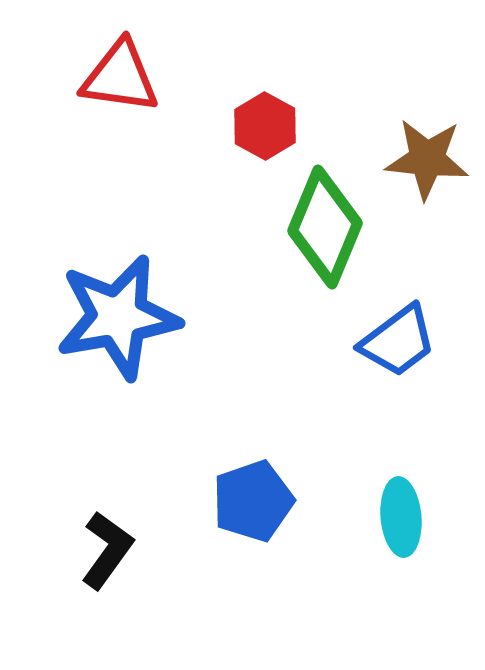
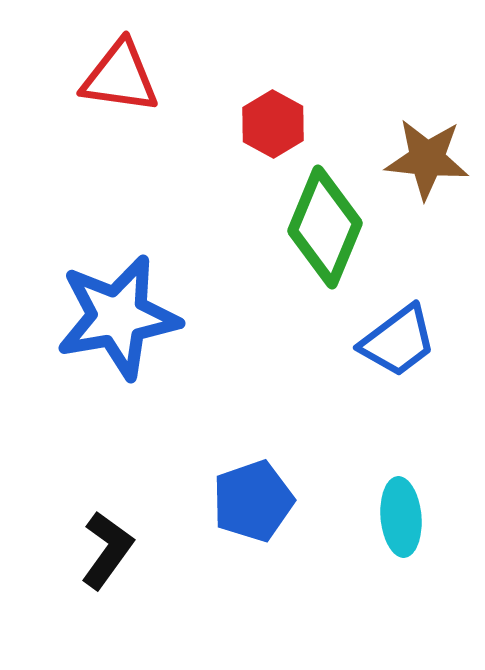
red hexagon: moved 8 px right, 2 px up
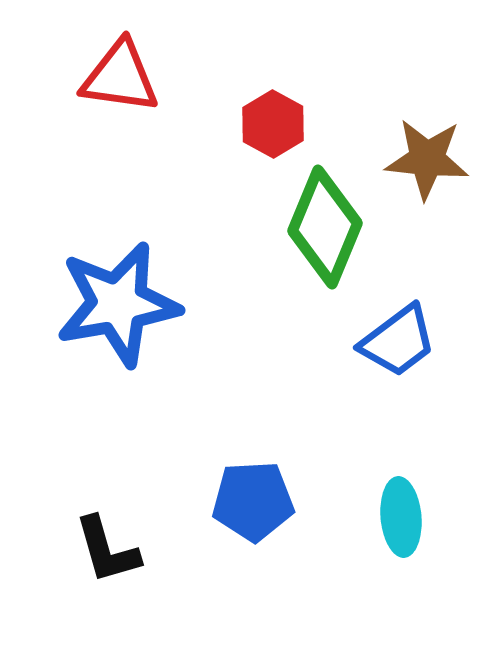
blue star: moved 13 px up
blue pentagon: rotated 16 degrees clockwise
black L-shape: rotated 128 degrees clockwise
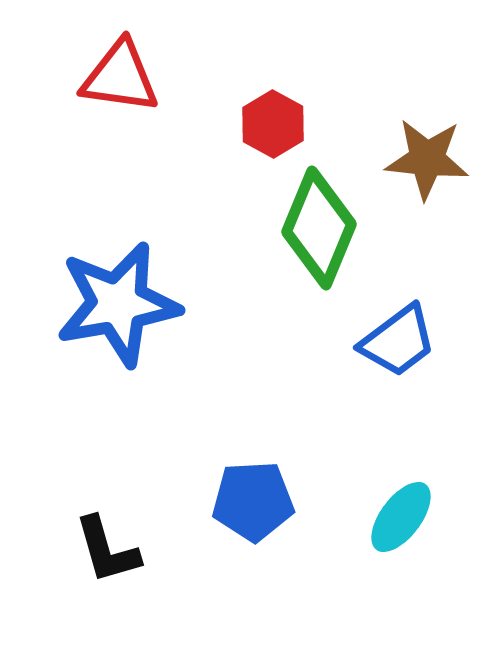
green diamond: moved 6 px left, 1 px down
cyan ellipse: rotated 42 degrees clockwise
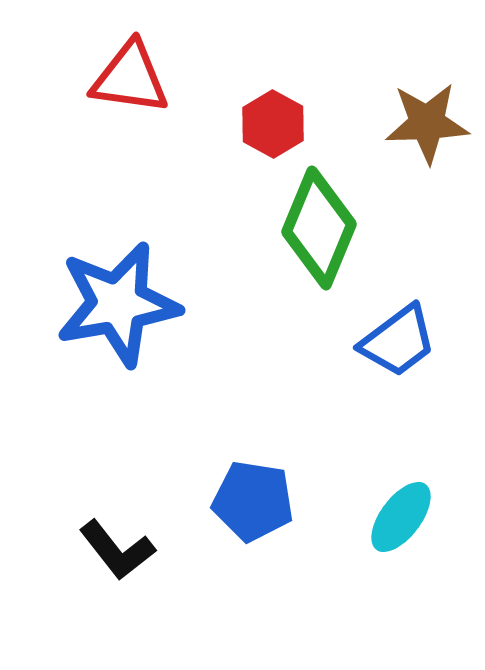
red triangle: moved 10 px right, 1 px down
brown star: moved 36 px up; rotated 8 degrees counterclockwise
blue pentagon: rotated 12 degrees clockwise
black L-shape: moved 10 px right; rotated 22 degrees counterclockwise
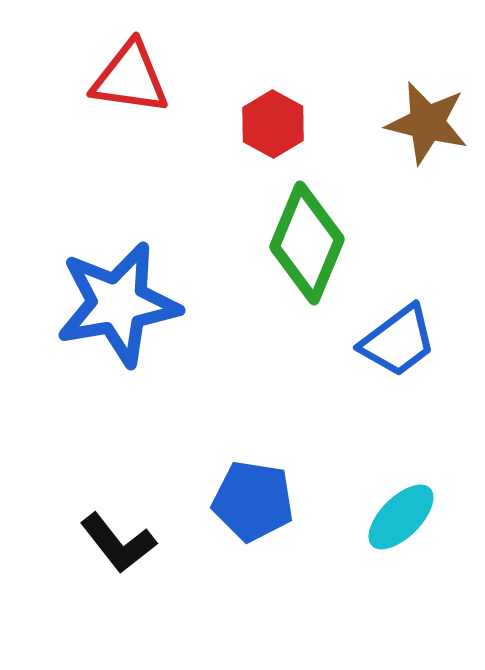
brown star: rotated 16 degrees clockwise
green diamond: moved 12 px left, 15 px down
cyan ellipse: rotated 8 degrees clockwise
black L-shape: moved 1 px right, 7 px up
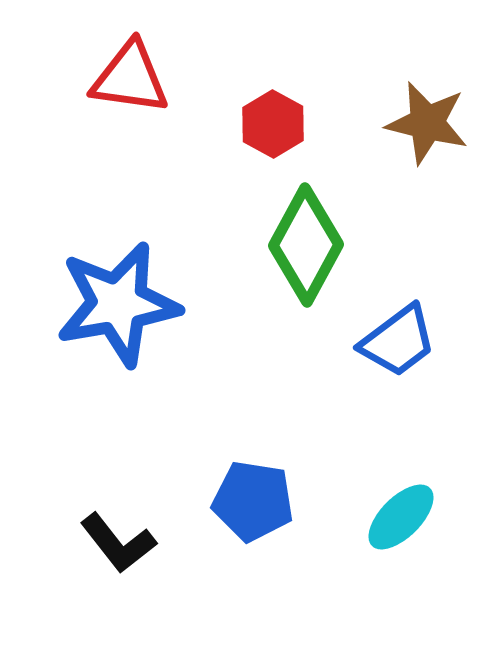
green diamond: moved 1 px left, 2 px down; rotated 6 degrees clockwise
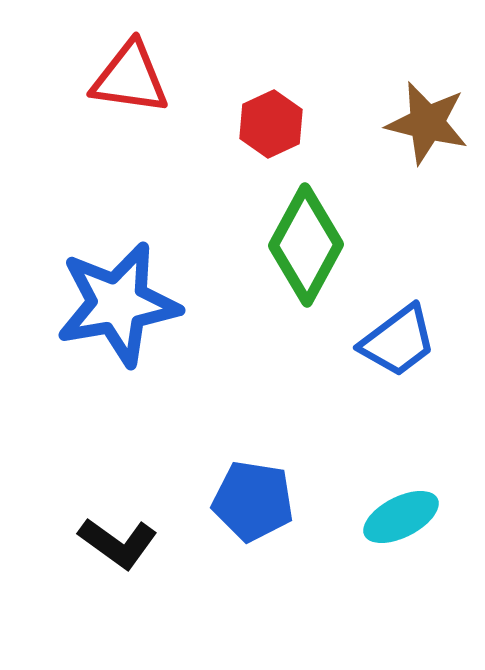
red hexagon: moved 2 px left; rotated 6 degrees clockwise
cyan ellipse: rotated 18 degrees clockwise
black L-shape: rotated 16 degrees counterclockwise
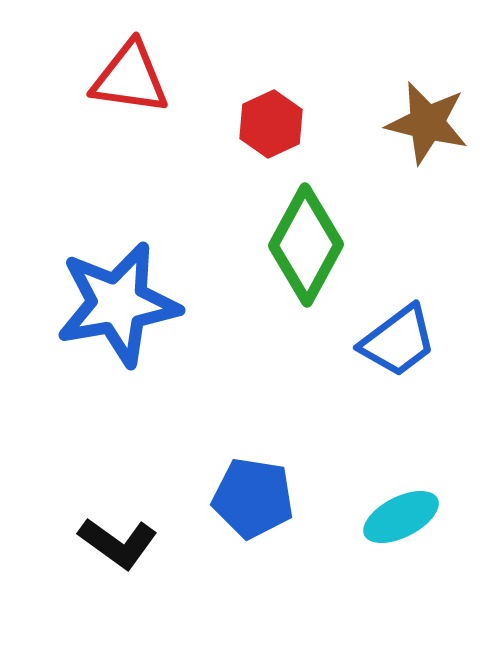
blue pentagon: moved 3 px up
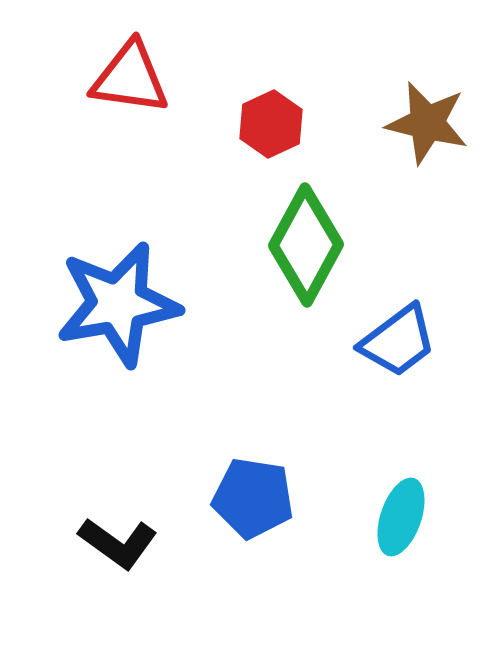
cyan ellipse: rotated 44 degrees counterclockwise
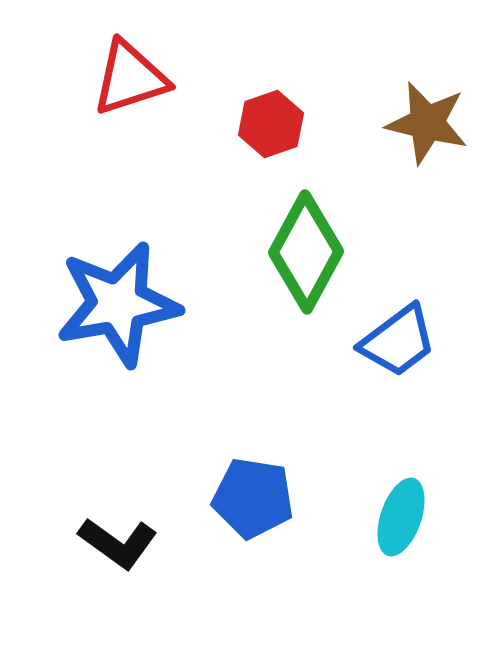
red triangle: rotated 26 degrees counterclockwise
red hexagon: rotated 6 degrees clockwise
green diamond: moved 7 px down
